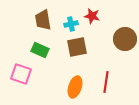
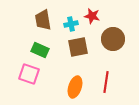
brown circle: moved 12 px left
brown square: moved 1 px right
pink square: moved 8 px right
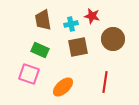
red line: moved 1 px left
orange ellipse: moved 12 px left; rotated 30 degrees clockwise
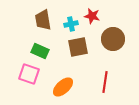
green rectangle: moved 1 px down
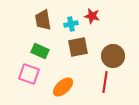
brown circle: moved 17 px down
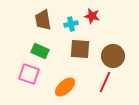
brown square: moved 2 px right, 2 px down; rotated 15 degrees clockwise
red line: rotated 15 degrees clockwise
orange ellipse: moved 2 px right
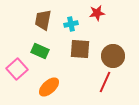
red star: moved 5 px right, 3 px up; rotated 21 degrees counterclockwise
brown trapezoid: rotated 20 degrees clockwise
pink square: moved 12 px left, 5 px up; rotated 30 degrees clockwise
orange ellipse: moved 16 px left
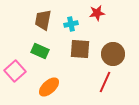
brown circle: moved 2 px up
pink square: moved 2 px left, 2 px down
